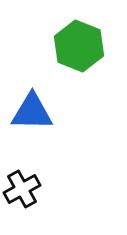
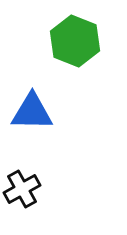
green hexagon: moved 4 px left, 5 px up
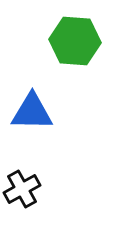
green hexagon: rotated 18 degrees counterclockwise
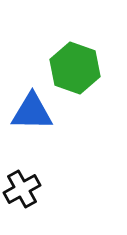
green hexagon: moved 27 px down; rotated 15 degrees clockwise
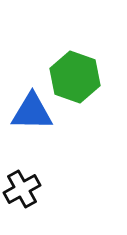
green hexagon: moved 9 px down
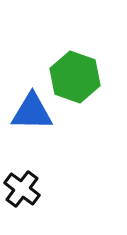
black cross: rotated 24 degrees counterclockwise
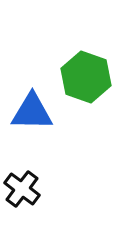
green hexagon: moved 11 px right
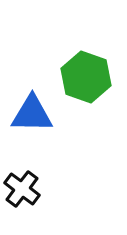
blue triangle: moved 2 px down
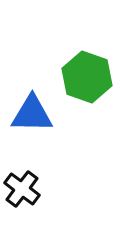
green hexagon: moved 1 px right
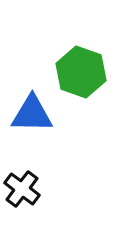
green hexagon: moved 6 px left, 5 px up
